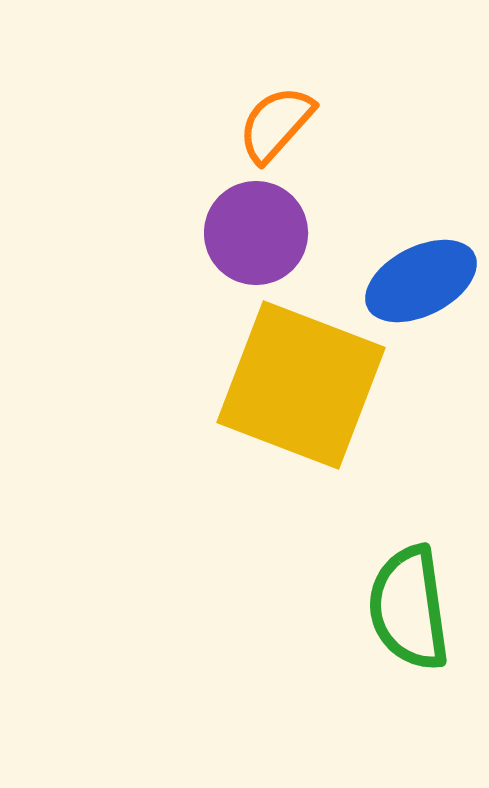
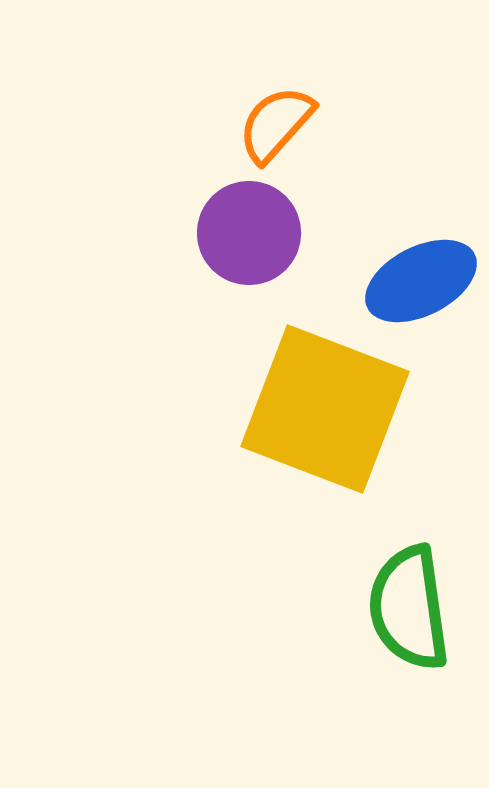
purple circle: moved 7 px left
yellow square: moved 24 px right, 24 px down
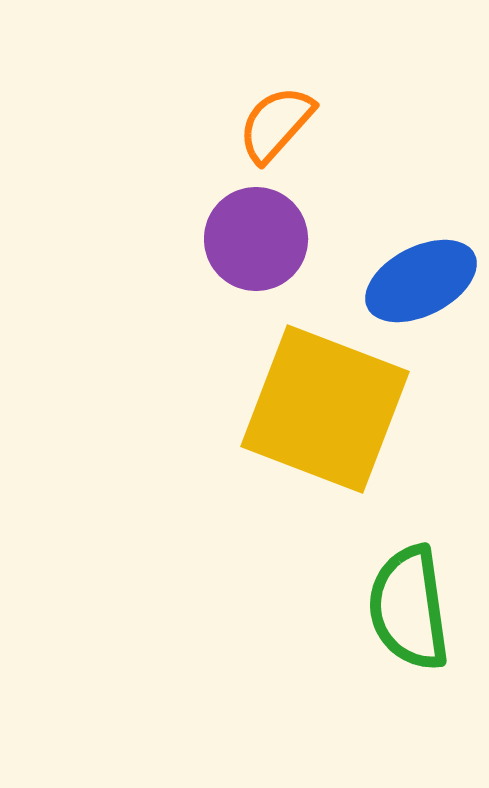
purple circle: moved 7 px right, 6 px down
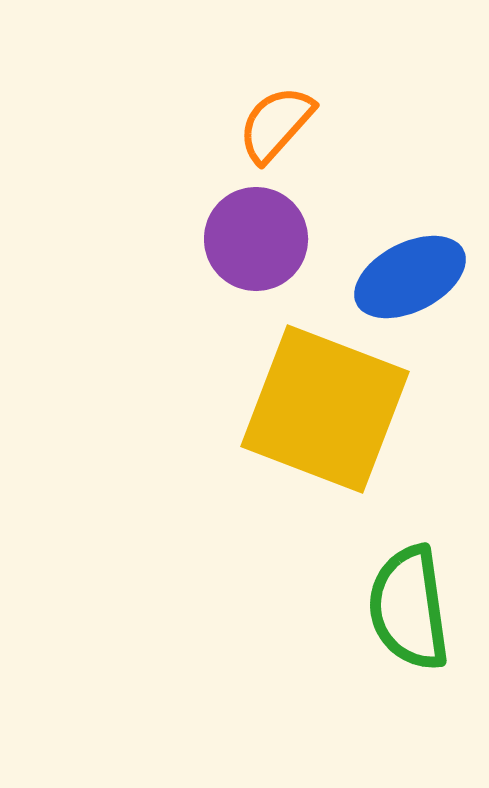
blue ellipse: moved 11 px left, 4 px up
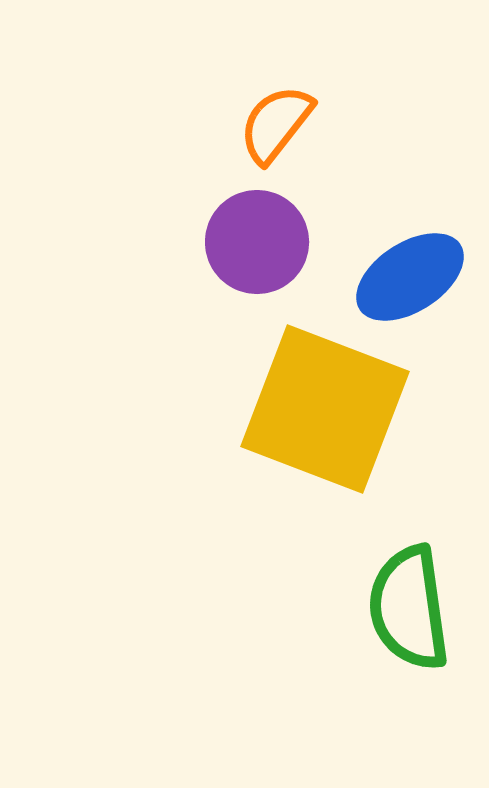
orange semicircle: rotated 4 degrees counterclockwise
purple circle: moved 1 px right, 3 px down
blue ellipse: rotated 6 degrees counterclockwise
